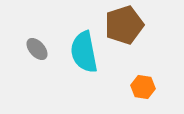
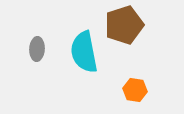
gray ellipse: rotated 45 degrees clockwise
orange hexagon: moved 8 px left, 3 px down
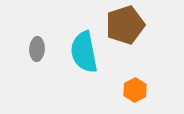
brown pentagon: moved 1 px right
orange hexagon: rotated 25 degrees clockwise
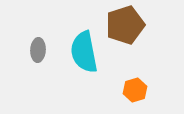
gray ellipse: moved 1 px right, 1 px down
orange hexagon: rotated 10 degrees clockwise
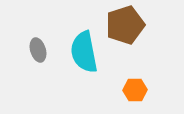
gray ellipse: rotated 20 degrees counterclockwise
orange hexagon: rotated 15 degrees clockwise
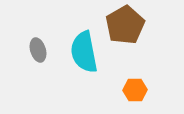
brown pentagon: rotated 12 degrees counterclockwise
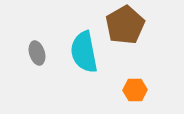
gray ellipse: moved 1 px left, 3 px down
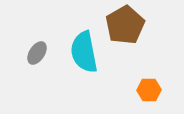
gray ellipse: rotated 50 degrees clockwise
orange hexagon: moved 14 px right
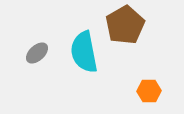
gray ellipse: rotated 15 degrees clockwise
orange hexagon: moved 1 px down
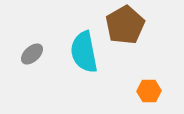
gray ellipse: moved 5 px left, 1 px down
